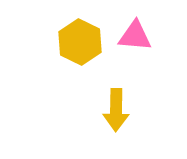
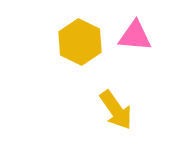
yellow arrow: rotated 36 degrees counterclockwise
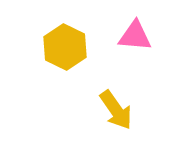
yellow hexagon: moved 15 px left, 5 px down
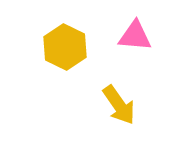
yellow arrow: moved 3 px right, 5 px up
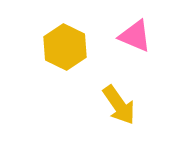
pink triangle: rotated 18 degrees clockwise
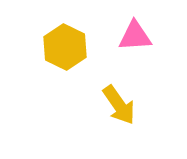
pink triangle: rotated 27 degrees counterclockwise
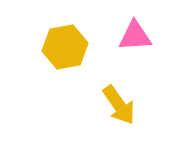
yellow hexagon: rotated 24 degrees clockwise
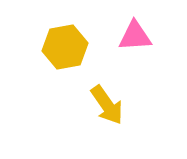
yellow arrow: moved 12 px left
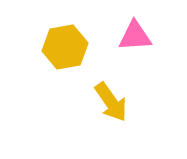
yellow arrow: moved 4 px right, 3 px up
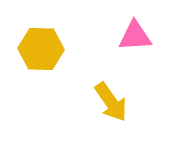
yellow hexagon: moved 24 px left, 2 px down; rotated 12 degrees clockwise
